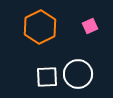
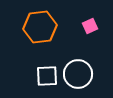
orange hexagon: rotated 20 degrees clockwise
white square: moved 1 px up
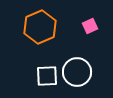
orange hexagon: rotated 16 degrees counterclockwise
white circle: moved 1 px left, 2 px up
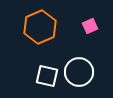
white circle: moved 2 px right
white square: rotated 15 degrees clockwise
